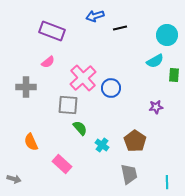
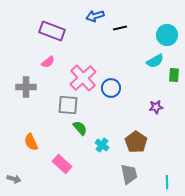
brown pentagon: moved 1 px right, 1 px down
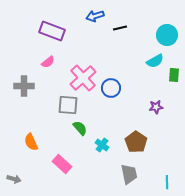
gray cross: moved 2 px left, 1 px up
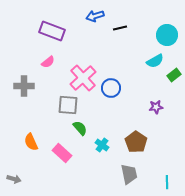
green rectangle: rotated 48 degrees clockwise
pink rectangle: moved 11 px up
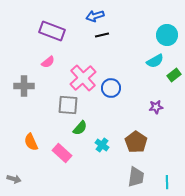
black line: moved 18 px left, 7 px down
green semicircle: rotated 84 degrees clockwise
gray trapezoid: moved 7 px right, 3 px down; rotated 20 degrees clockwise
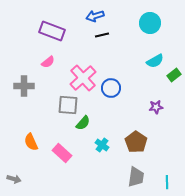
cyan circle: moved 17 px left, 12 px up
green semicircle: moved 3 px right, 5 px up
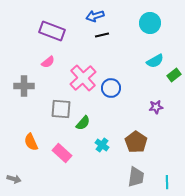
gray square: moved 7 px left, 4 px down
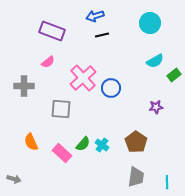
green semicircle: moved 21 px down
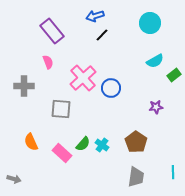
purple rectangle: rotated 30 degrees clockwise
black line: rotated 32 degrees counterclockwise
pink semicircle: rotated 72 degrees counterclockwise
cyan line: moved 6 px right, 10 px up
